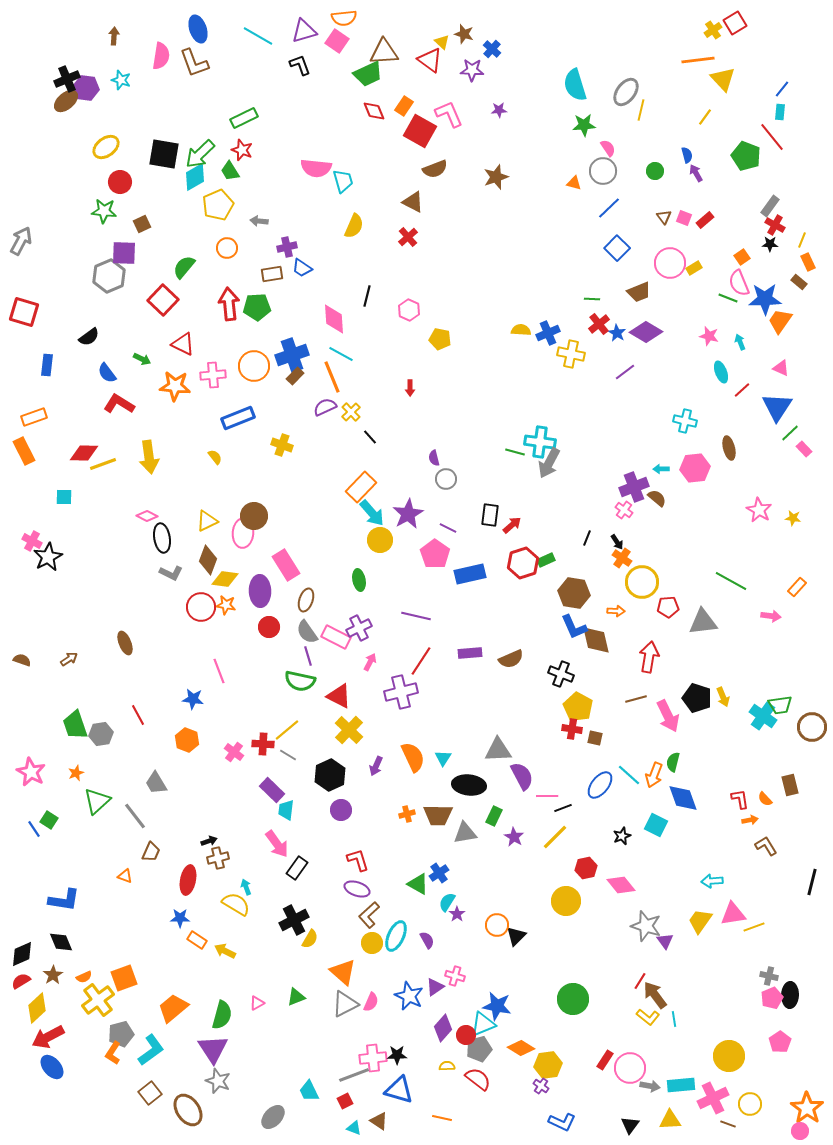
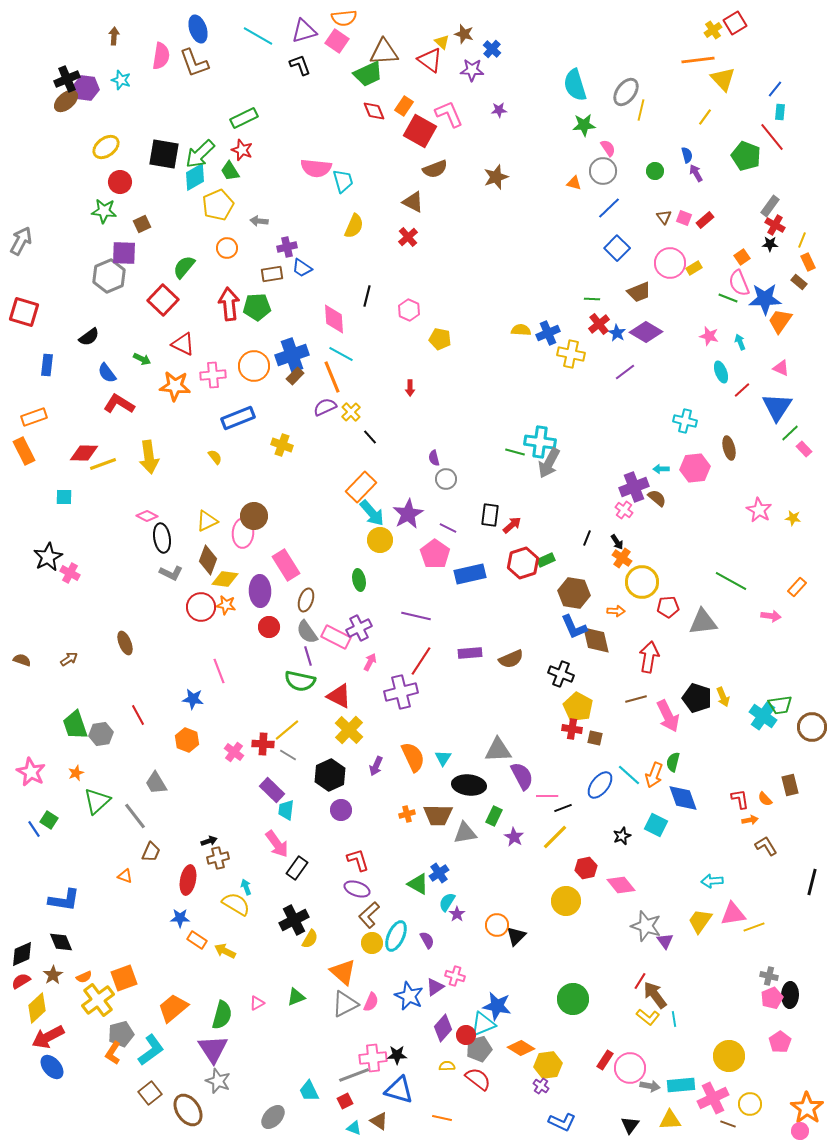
blue line at (782, 89): moved 7 px left
pink cross at (32, 541): moved 38 px right, 32 px down
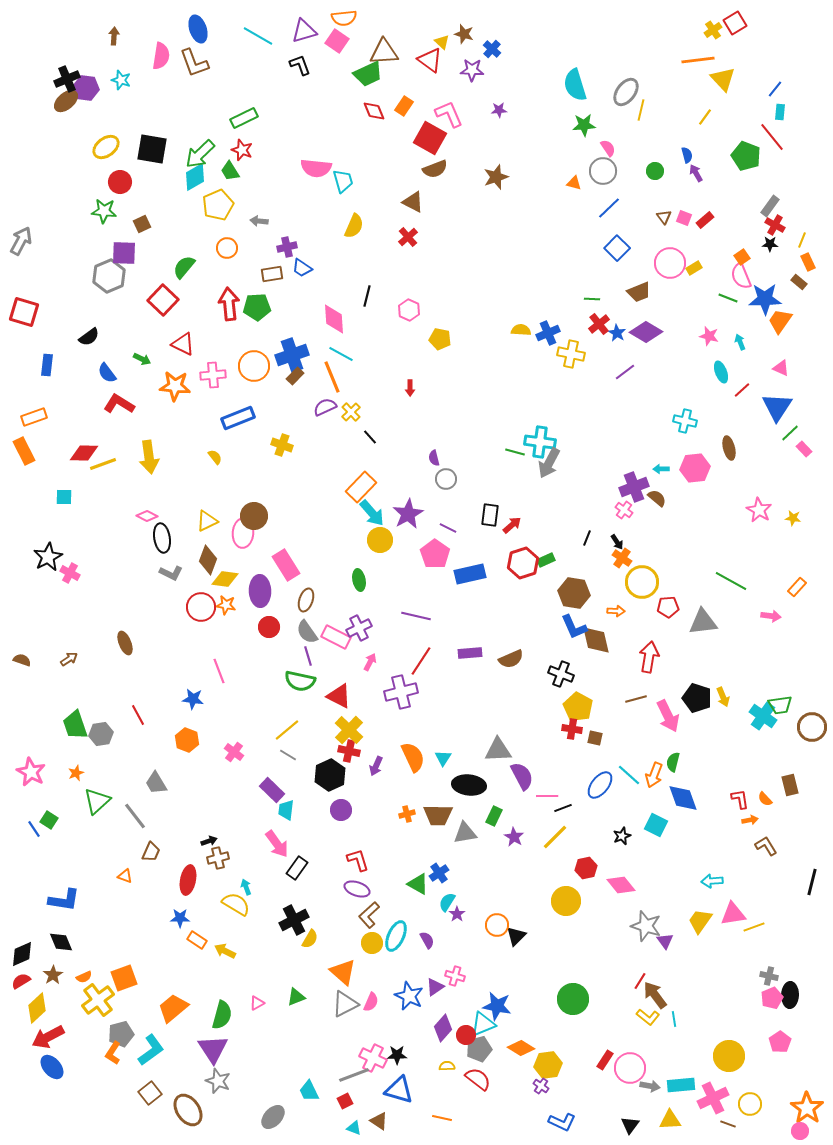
red square at (420, 131): moved 10 px right, 7 px down
black square at (164, 154): moved 12 px left, 5 px up
pink semicircle at (739, 283): moved 2 px right, 7 px up
red cross at (263, 744): moved 86 px right, 7 px down; rotated 10 degrees clockwise
pink cross at (373, 1058): rotated 32 degrees clockwise
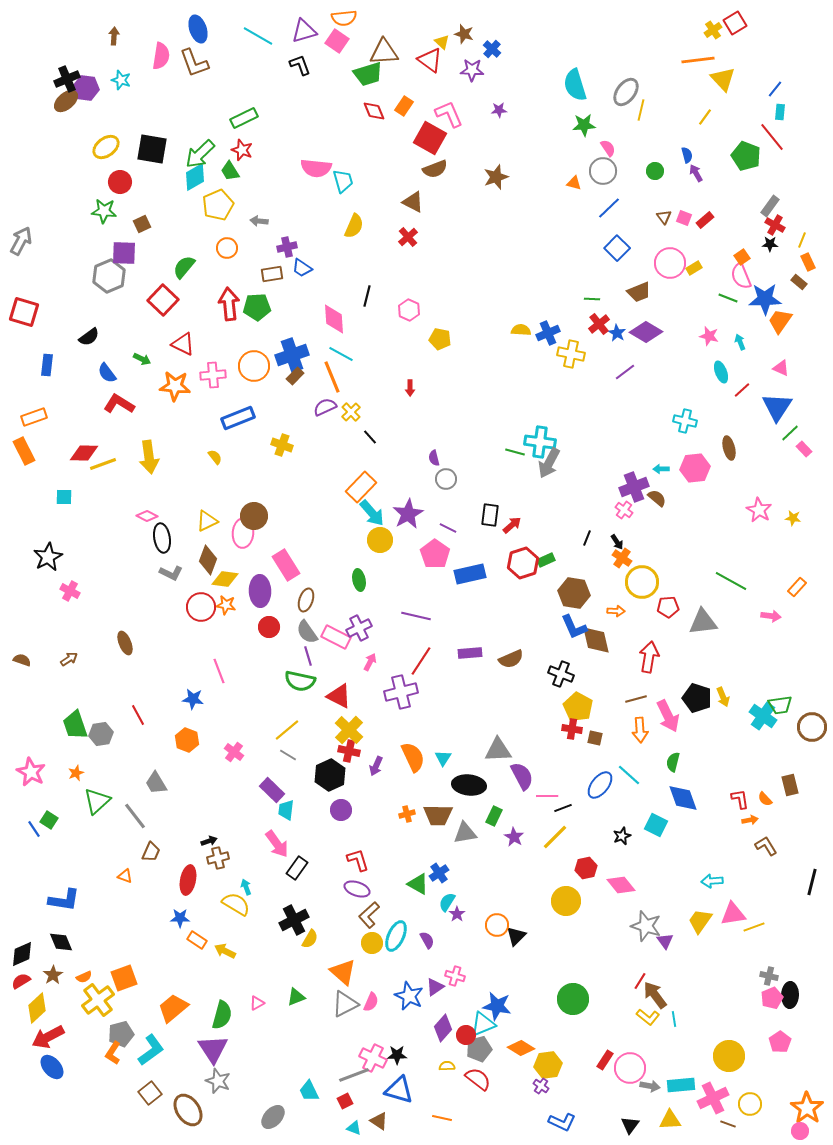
green trapezoid at (368, 74): rotated 8 degrees clockwise
pink cross at (70, 573): moved 18 px down
orange arrow at (654, 775): moved 14 px left, 45 px up; rotated 25 degrees counterclockwise
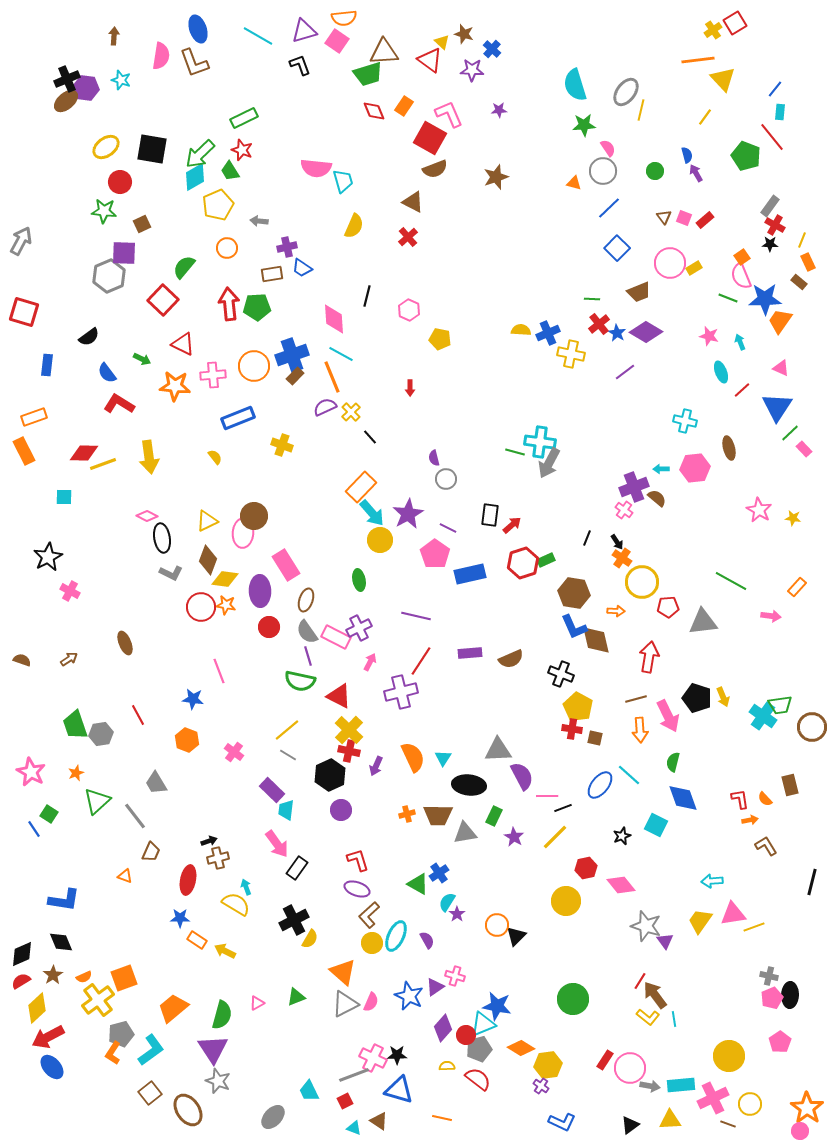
green square at (49, 820): moved 6 px up
black triangle at (630, 1125): rotated 18 degrees clockwise
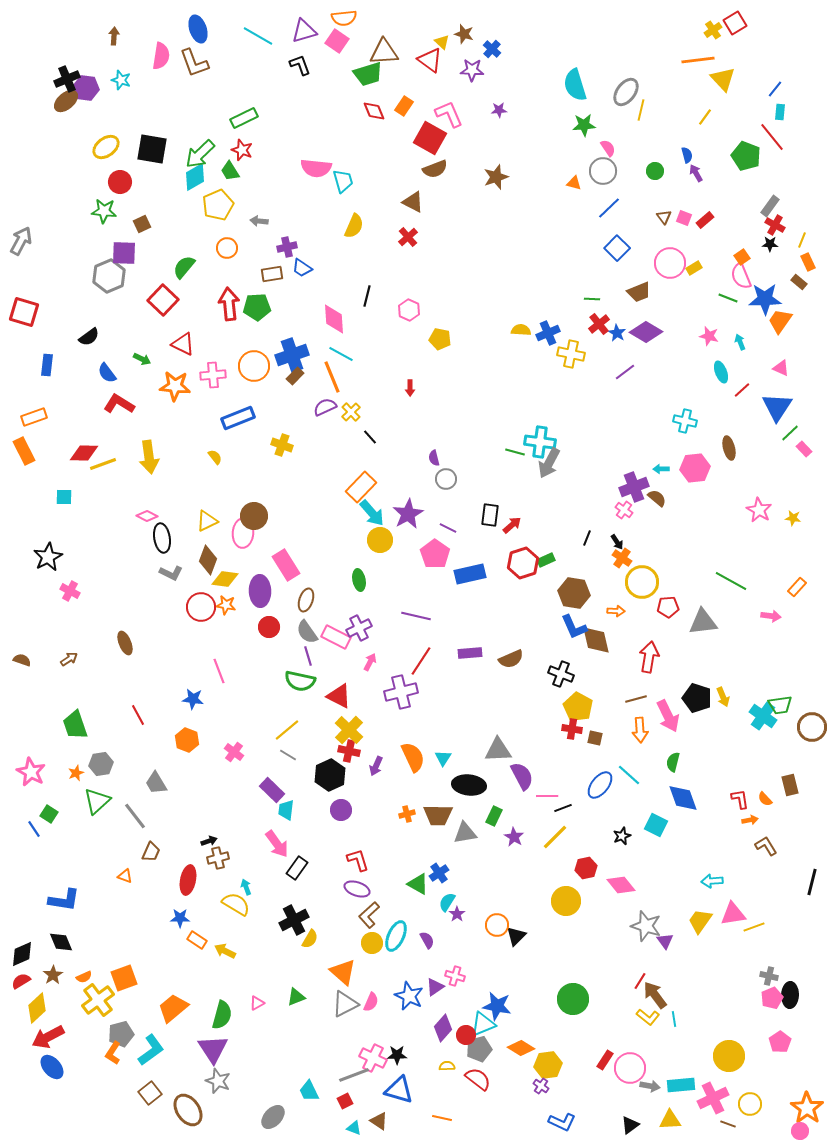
gray hexagon at (101, 734): moved 30 px down
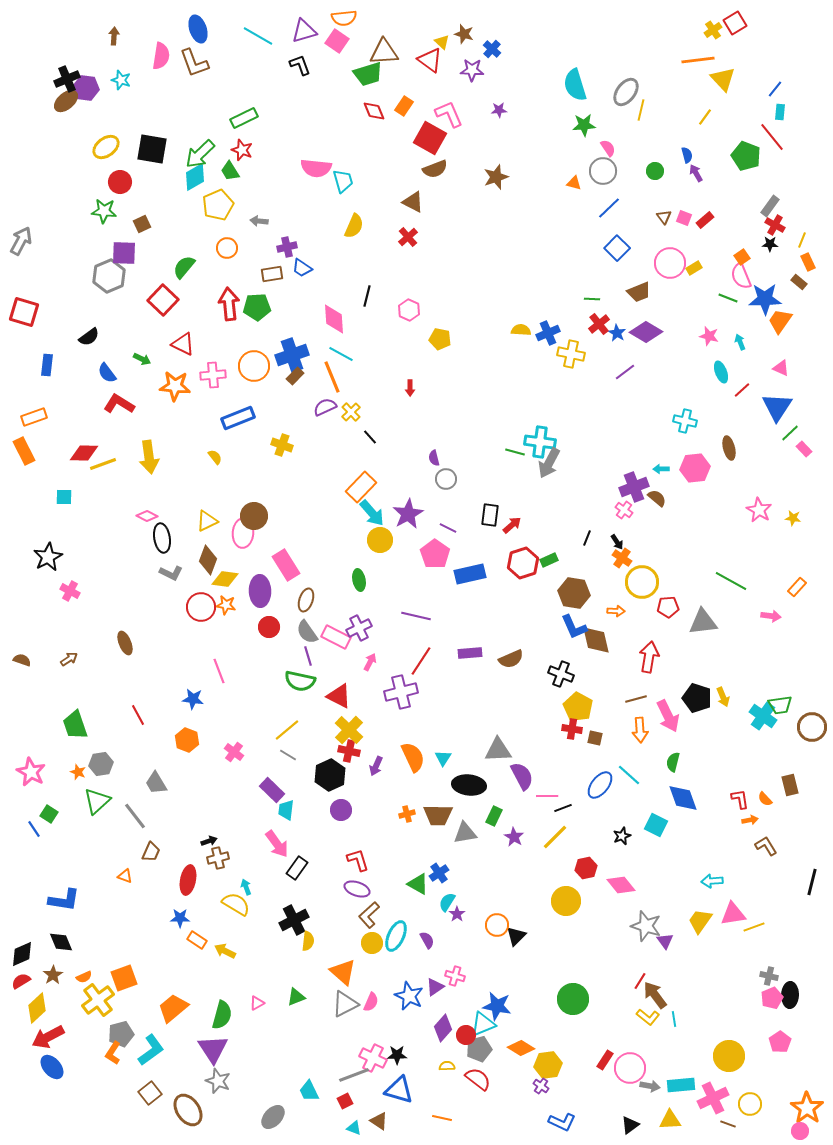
green rectangle at (546, 560): moved 3 px right
orange star at (76, 773): moved 2 px right, 1 px up; rotated 28 degrees counterclockwise
yellow semicircle at (310, 939): moved 2 px left, 2 px down; rotated 24 degrees counterclockwise
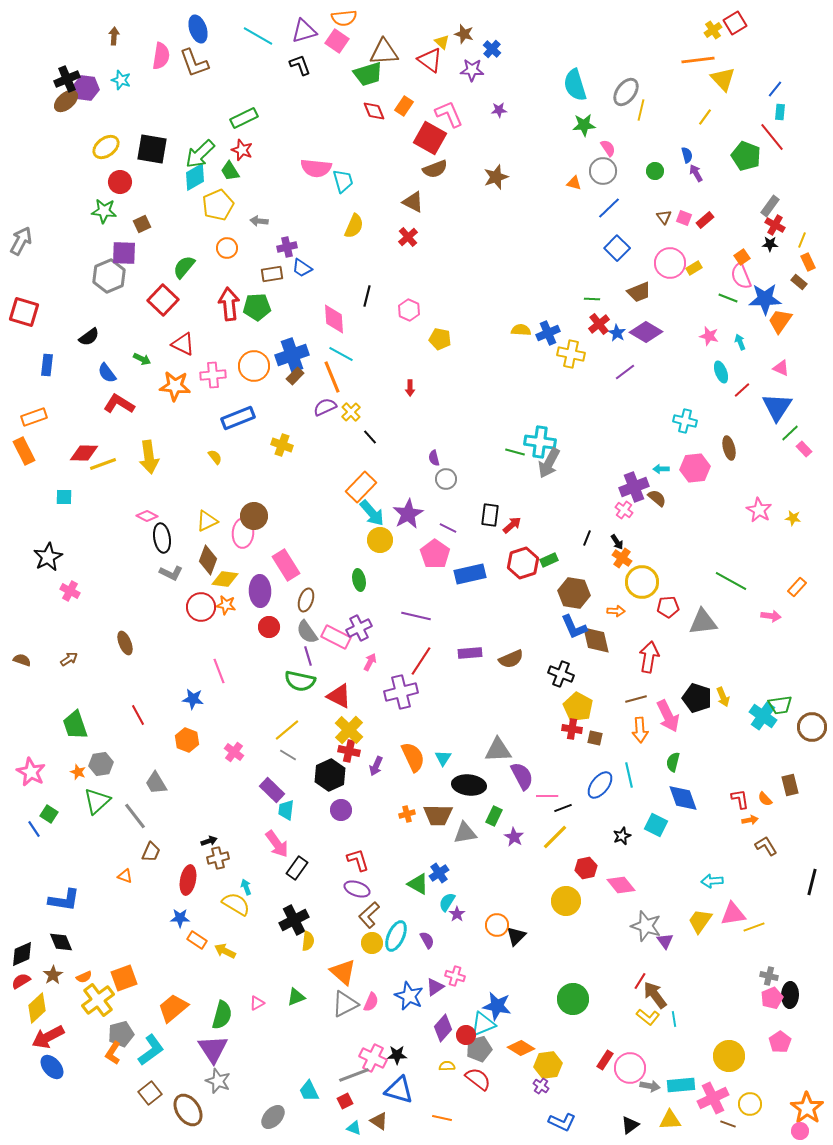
cyan line at (629, 775): rotated 35 degrees clockwise
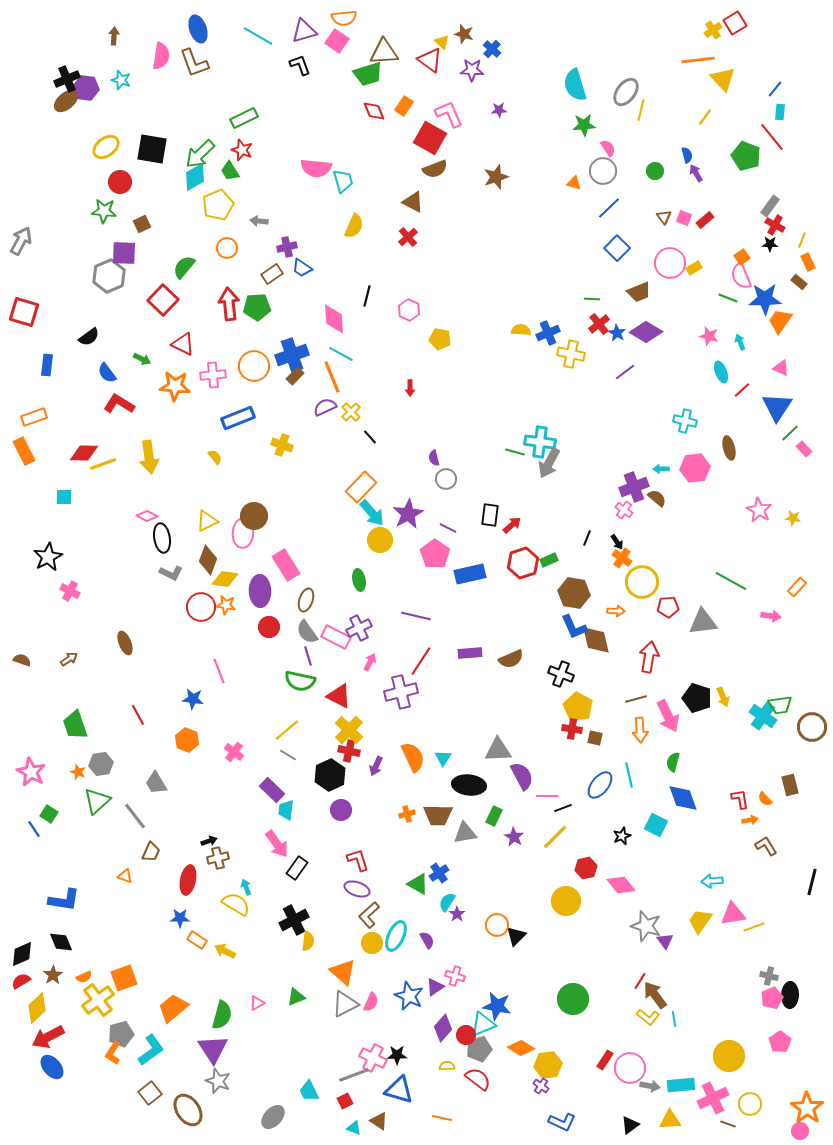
brown rectangle at (272, 274): rotated 25 degrees counterclockwise
